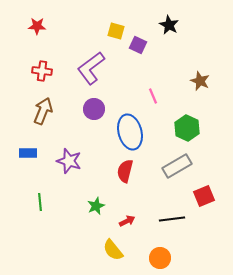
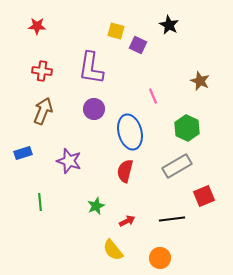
purple L-shape: rotated 44 degrees counterclockwise
blue rectangle: moved 5 px left; rotated 18 degrees counterclockwise
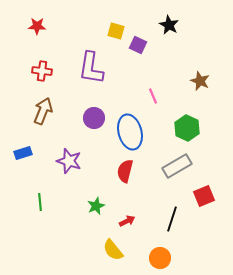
purple circle: moved 9 px down
black line: rotated 65 degrees counterclockwise
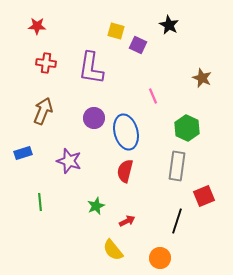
red cross: moved 4 px right, 8 px up
brown star: moved 2 px right, 3 px up
blue ellipse: moved 4 px left
gray rectangle: rotated 52 degrees counterclockwise
black line: moved 5 px right, 2 px down
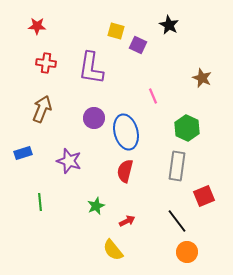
brown arrow: moved 1 px left, 2 px up
black line: rotated 55 degrees counterclockwise
orange circle: moved 27 px right, 6 px up
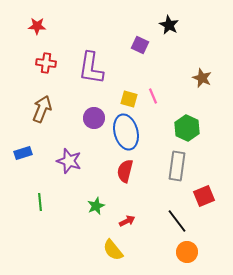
yellow square: moved 13 px right, 68 px down
purple square: moved 2 px right
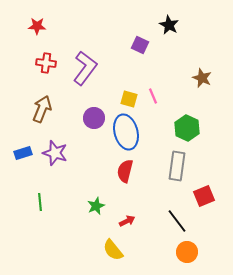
purple L-shape: moved 6 px left; rotated 152 degrees counterclockwise
purple star: moved 14 px left, 8 px up
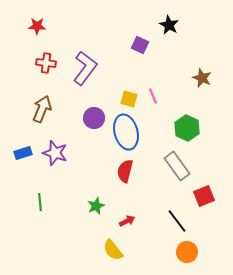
gray rectangle: rotated 44 degrees counterclockwise
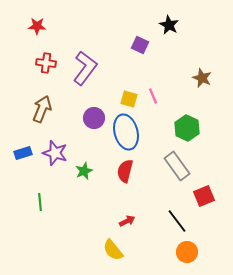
green star: moved 12 px left, 35 px up
